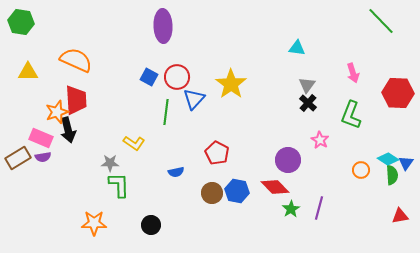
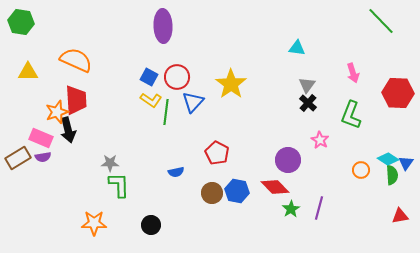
blue triangle at (194, 99): moved 1 px left, 3 px down
yellow L-shape at (134, 143): moved 17 px right, 43 px up
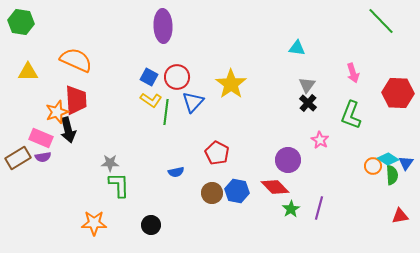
orange circle at (361, 170): moved 12 px right, 4 px up
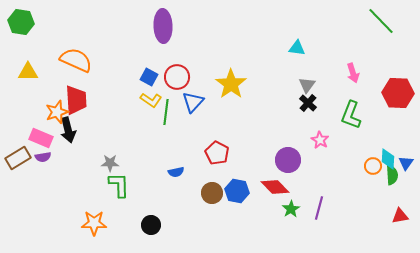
cyan diamond at (388, 159): rotated 60 degrees clockwise
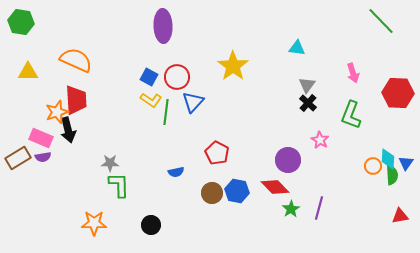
yellow star at (231, 84): moved 2 px right, 18 px up
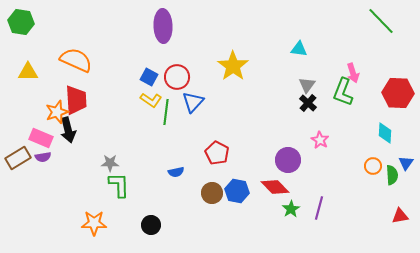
cyan triangle at (297, 48): moved 2 px right, 1 px down
green L-shape at (351, 115): moved 8 px left, 23 px up
cyan diamond at (388, 159): moved 3 px left, 26 px up
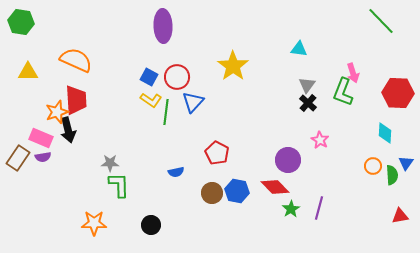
brown rectangle at (18, 158): rotated 25 degrees counterclockwise
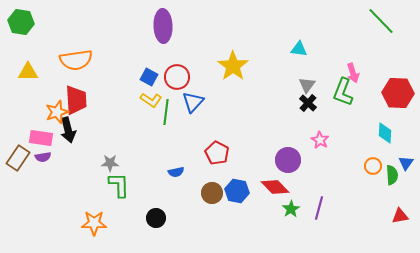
orange semicircle at (76, 60): rotated 148 degrees clockwise
pink rectangle at (41, 138): rotated 15 degrees counterclockwise
black circle at (151, 225): moved 5 px right, 7 px up
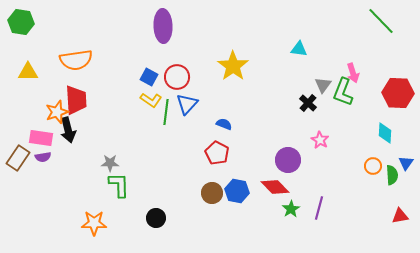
gray triangle at (307, 85): moved 16 px right
blue triangle at (193, 102): moved 6 px left, 2 px down
blue semicircle at (176, 172): moved 48 px right, 48 px up; rotated 147 degrees counterclockwise
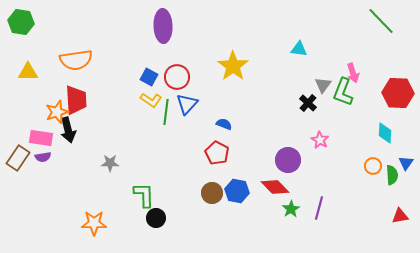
green L-shape at (119, 185): moved 25 px right, 10 px down
